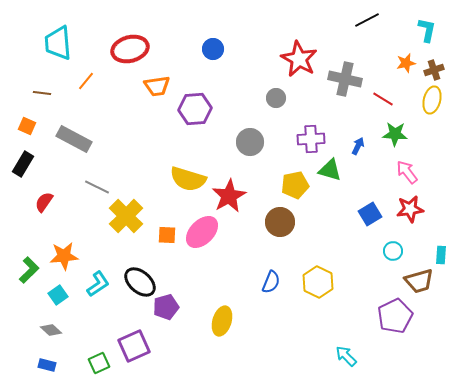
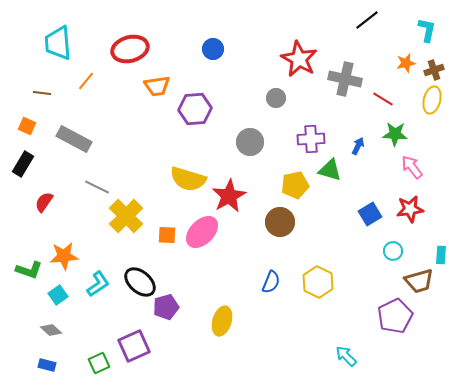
black line at (367, 20): rotated 10 degrees counterclockwise
pink arrow at (407, 172): moved 5 px right, 5 px up
green L-shape at (29, 270): rotated 64 degrees clockwise
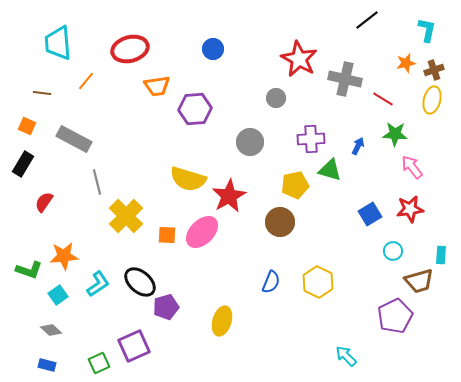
gray line at (97, 187): moved 5 px up; rotated 50 degrees clockwise
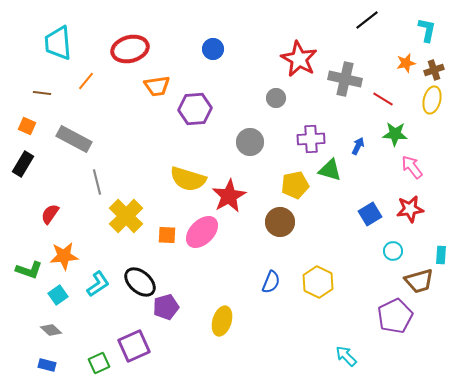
red semicircle at (44, 202): moved 6 px right, 12 px down
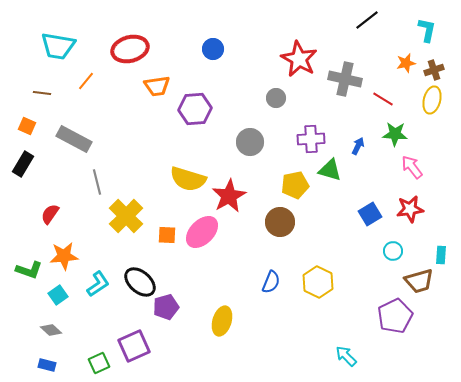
cyan trapezoid at (58, 43): moved 3 px down; rotated 75 degrees counterclockwise
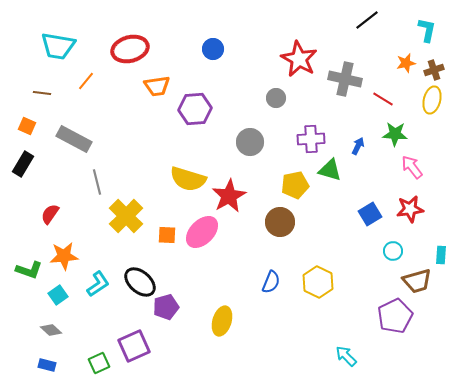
brown trapezoid at (419, 281): moved 2 px left
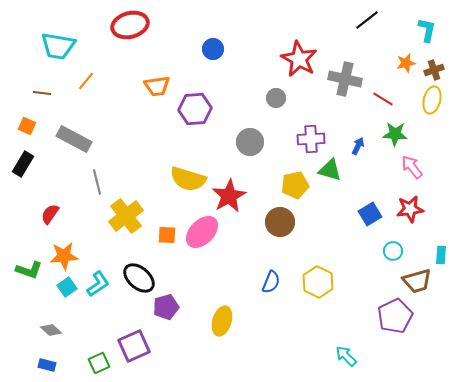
red ellipse at (130, 49): moved 24 px up
yellow cross at (126, 216): rotated 8 degrees clockwise
black ellipse at (140, 282): moved 1 px left, 4 px up
cyan square at (58, 295): moved 9 px right, 8 px up
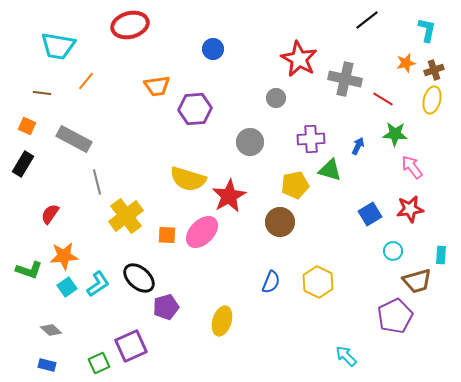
purple square at (134, 346): moved 3 px left
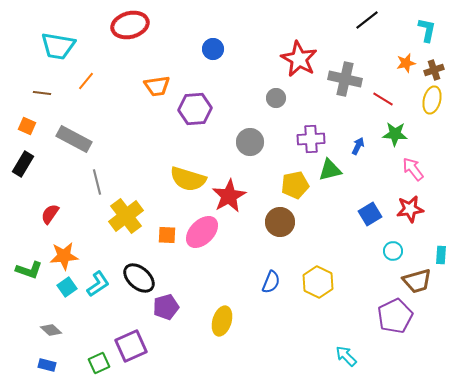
pink arrow at (412, 167): moved 1 px right, 2 px down
green triangle at (330, 170): rotated 30 degrees counterclockwise
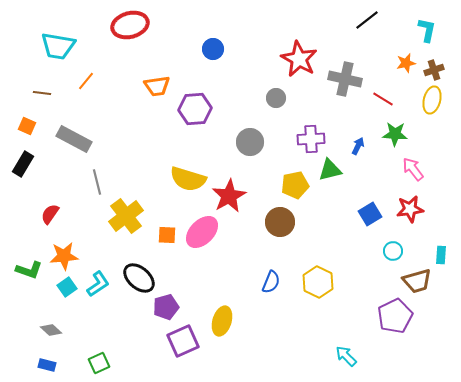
purple square at (131, 346): moved 52 px right, 5 px up
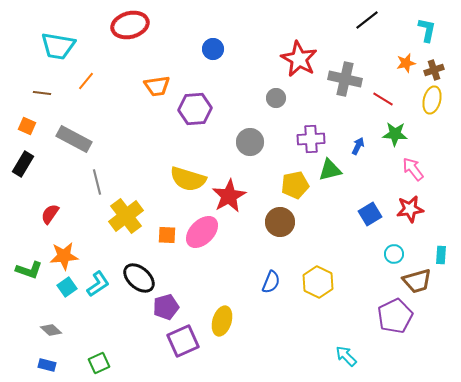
cyan circle at (393, 251): moved 1 px right, 3 px down
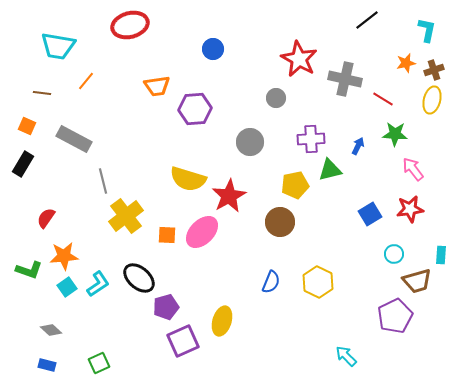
gray line at (97, 182): moved 6 px right, 1 px up
red semicircle at (50, 214): moved 4 px left, 4 px down
